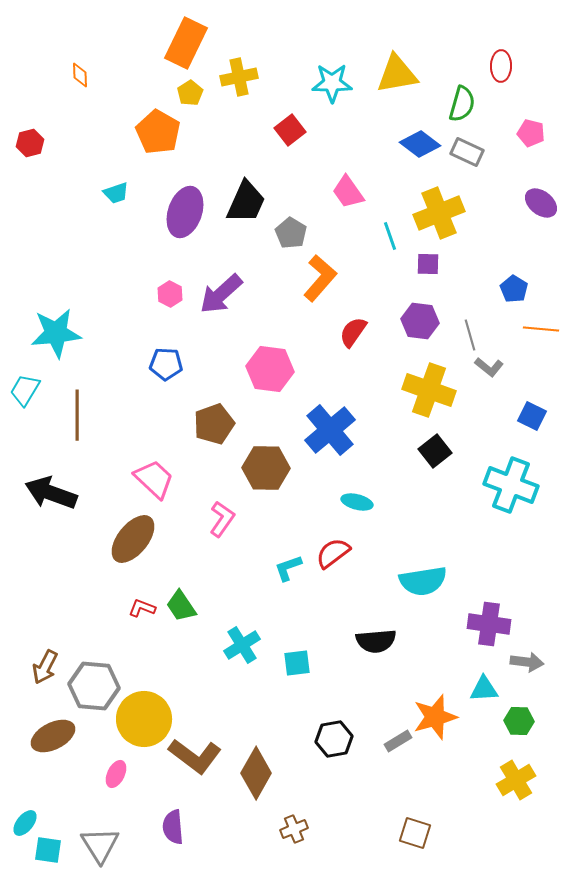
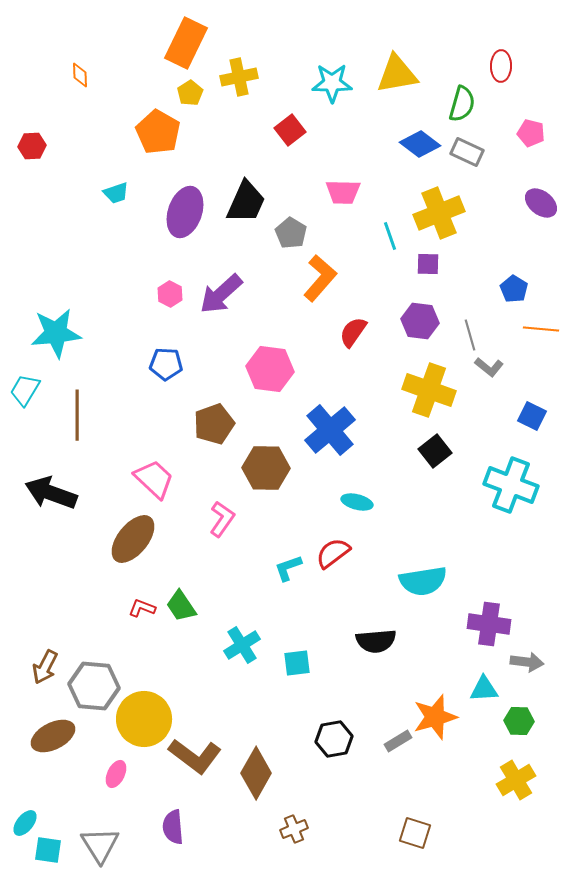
red hexagon at (30, 143): moved 2 px right, 3 px down; rotated 12 degrees clockwise
pink trapezoid at (348, 192): moved 5 px left; rotated 54 degrees counterclockwise
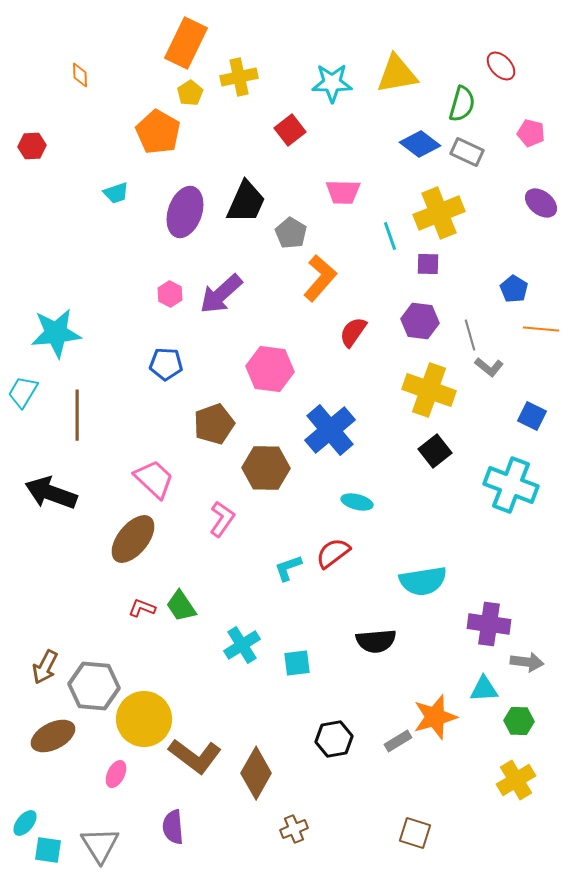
red ellipse at (501, 66): rotated 44 degrees counterclockwise
cyan trapezoid at (25, 390): moved 2 px left, 2 px down
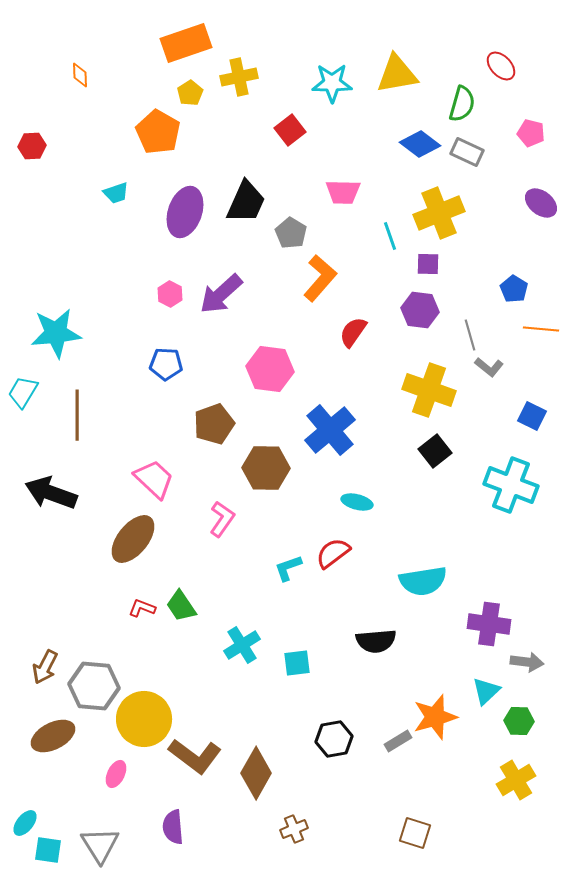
orange rectangle at (186, 43): rotated 45 degrees clockwise
purple hexagon at (420, 321): moved 11 px up
cyan triangle at (484, 689): moved 2 px right, 2 px down; rotated 40 degrees counterclockwise
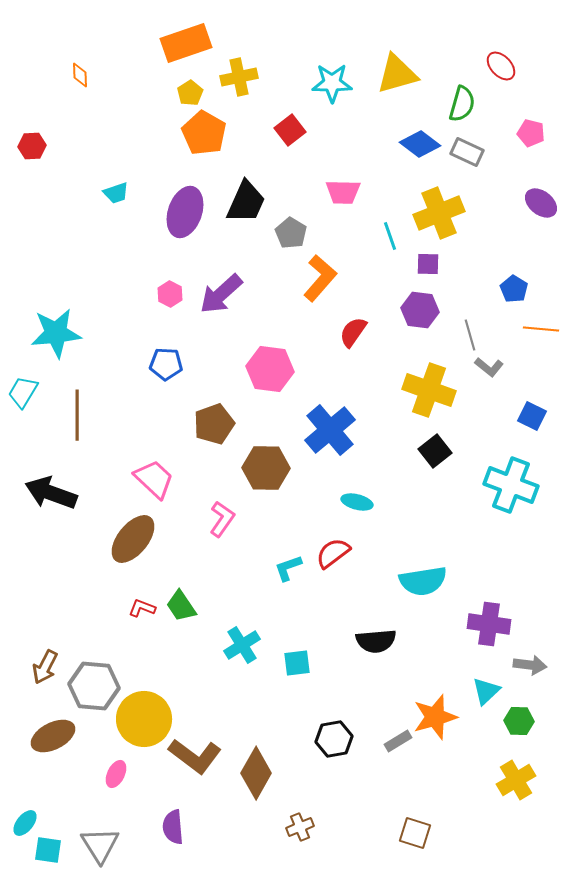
yellow triangle at (397, 74): rotated 6 degrees counterclockwise
orange pentagon at (158, 132): moved 46 px right, 1 px down
gray arrow at (527, 662): moved 3 px right, 3 px down
brown cross at (294, 829): moved 6 px right, 2 px up
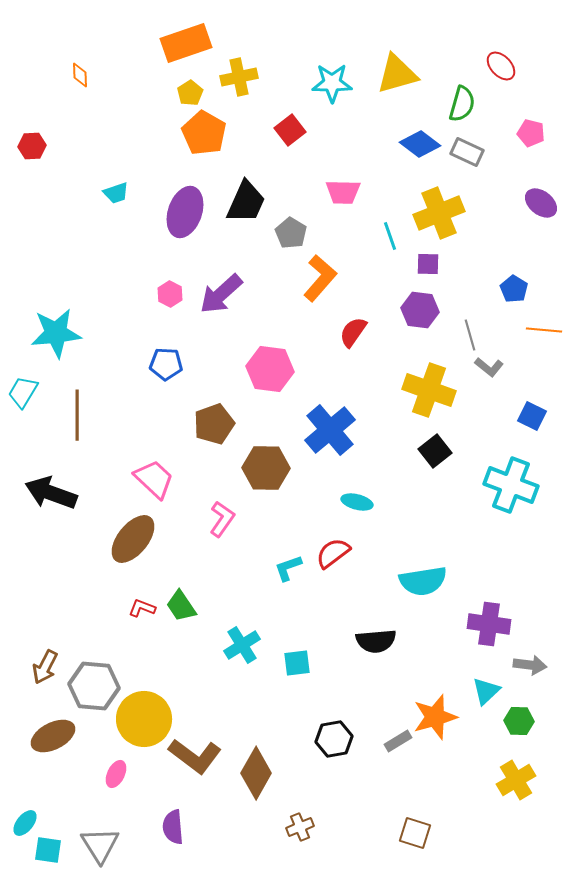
orange line at (541, 329): moved 3 px right, 1 px down
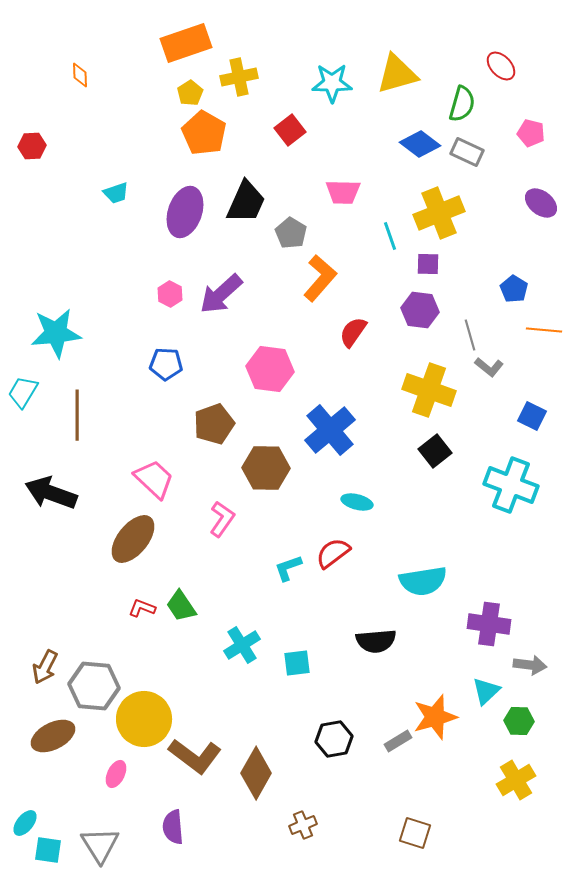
brown cross at (300, 827): moved 3 px right, 2 px up
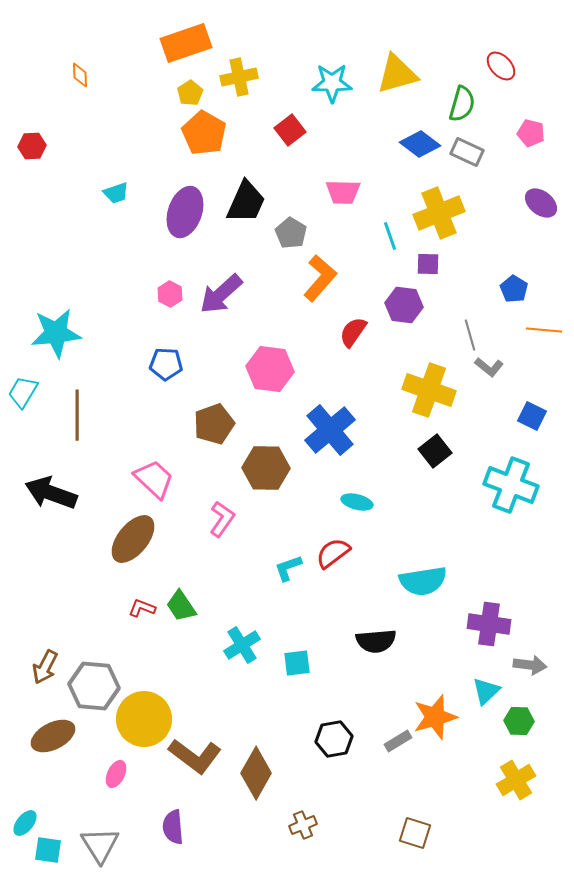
purple hexagon at (420, 310): moved 16 px left, 5 px up
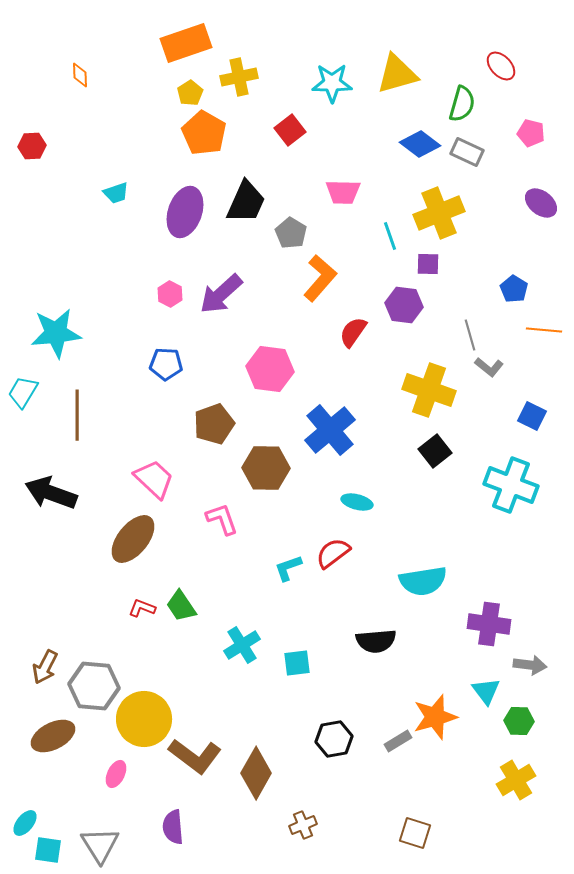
pink L-shape at (222, 519): rotated 54 degrees counterclockwise
cyan triangle at (486, 691): rotated 24 degrees counterclockwise
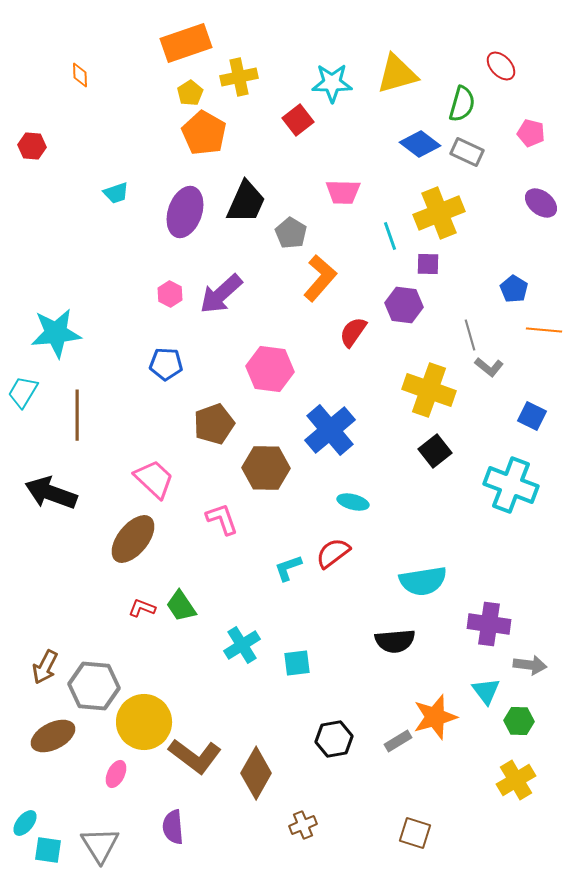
red square at (290, 130): moved 8 px right, 10 px up
red hexagon at (32, 146): rotated 8 degrees clockwise
cyan ellipse at (357, 502): moved 4 px left
black semicircle at (376, 641): moved 19 px right
yellow circle at (144, 719): moved 3 px down
